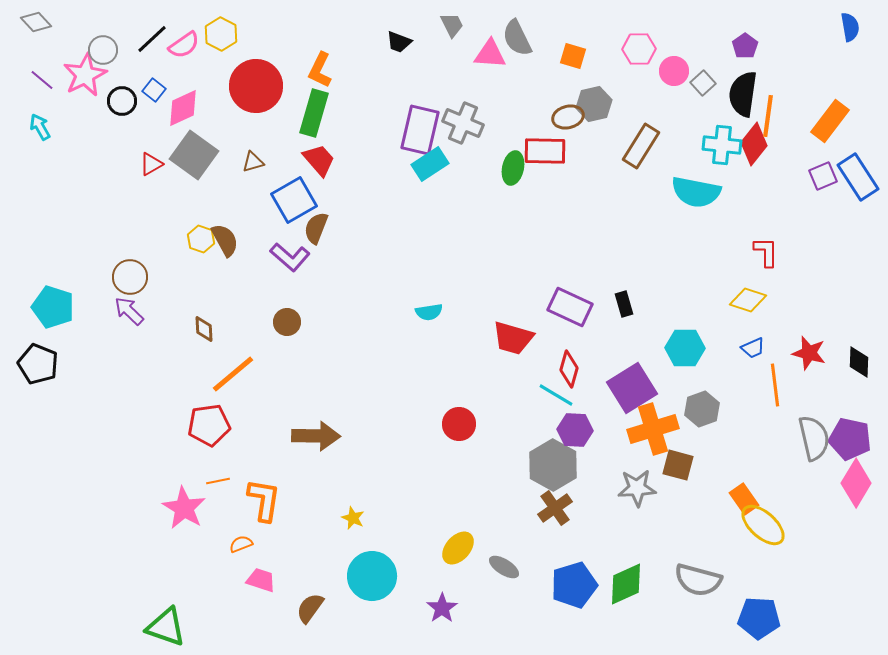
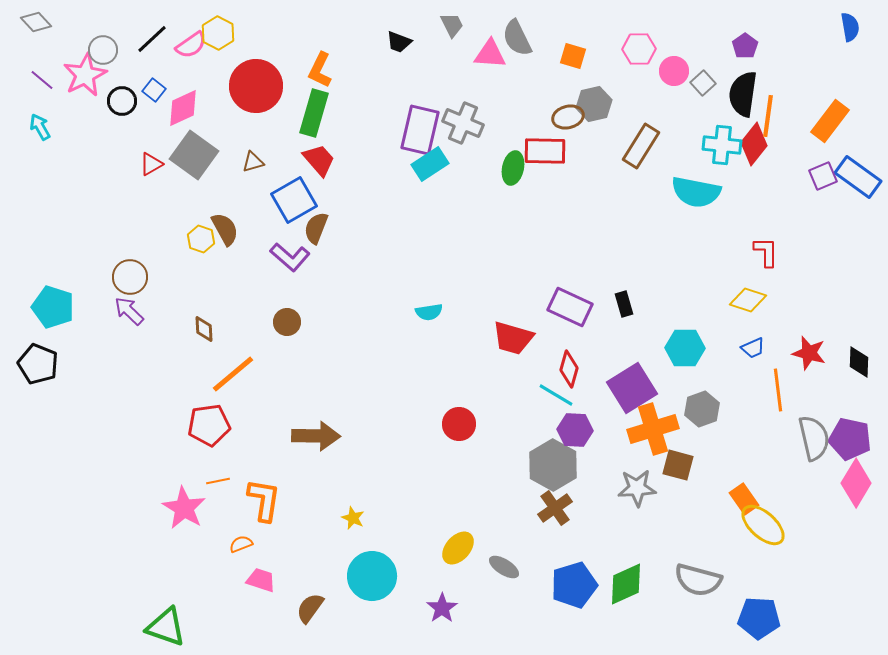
yellow hexagon at (221, 34): moved 3 px left, 1 px up
pink semicircle at (184, 45): moved 7 px right
blue rectangle at (858, 177): rotated 21 degrees counterclockwise
brown semicircle at (225, 240): moved 11 px up
orange line at (775, 385): moved 3 px right, 5 px down
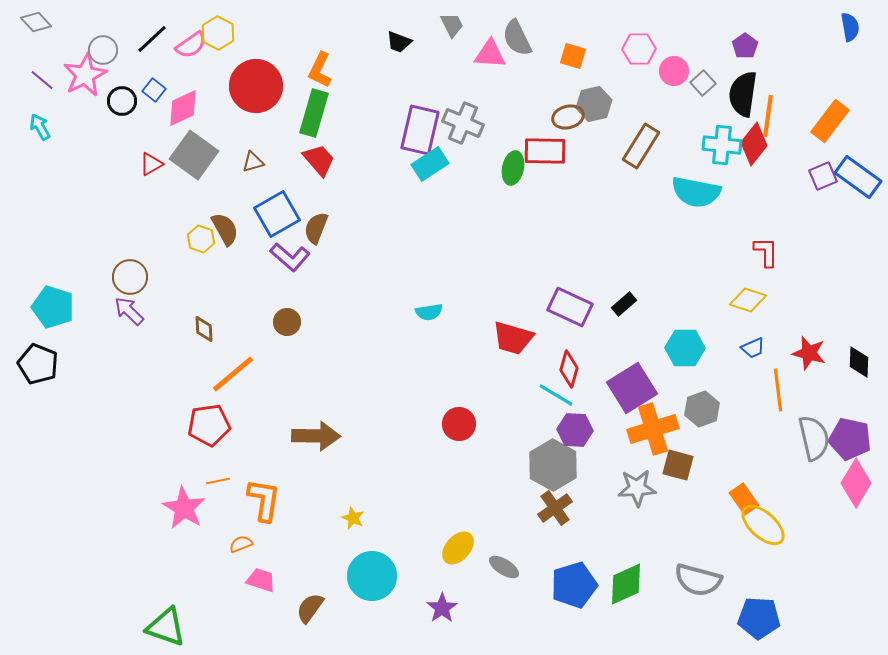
blue square at (294, 200): moved 17 px left, 14 px down
black rectangle at (624, 304): rotated 65 degrees clockwise
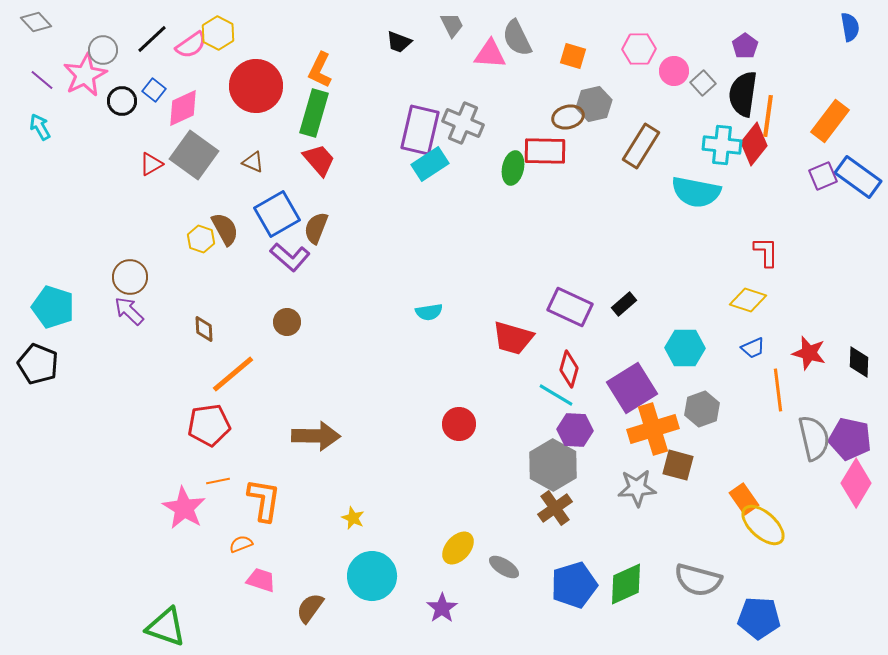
brown triangle at (253, 162): rotated 40 degrees clockwise
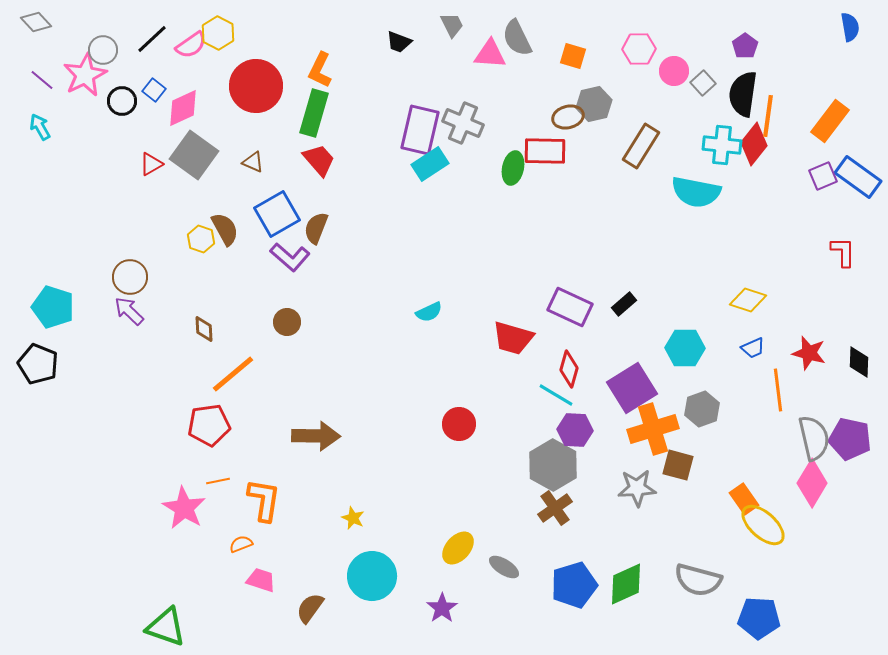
red L-shape at (766, 252): moved 77 px right
cyan semicircle at (429, 312): rotated 16 degrees counterclockwise
pink diamond at (856, 483): moved 44 px left
